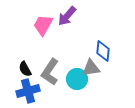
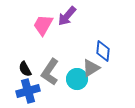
gray triangle: rotated 24 degrees counterclockwise
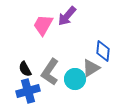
cyan circle: moved 2 px left
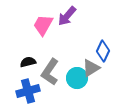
blue diamond: rotated 20 degrees clockwise
black semicircle: moved 3 px right, 7 px up; rotated 105 degrees clockwise
cyan circle: moved 2 px right, 1 px up
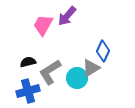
gray L-shape: rotated 24 degrees clockwise
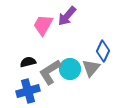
gray triangle: rotated 18 degrees counterclockwise
cyan circle: moved 7 px left, 9 px up
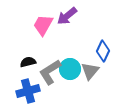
purple arrow: rotated 10 degrees clockwise
gray triangle: moved 1 px left, 3 px down
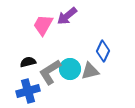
gray triangle: rotated 36 degrees clockwise
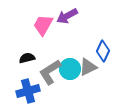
purple arrow: rotated 10 degrees clockwise
black semicircle: moved 1 px left, 4 px up
gray triangle: moved 2 px left, 4 px up; rotated 12 degrees counterclockwise
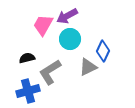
cyan circle: moved 30 px up
